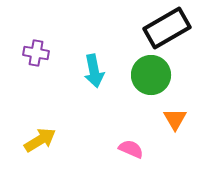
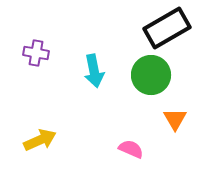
yellow arrow: rotated 8 degrees clockwise
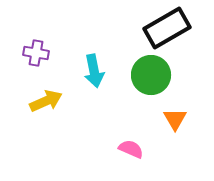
yellow arrow: moved 6 px right, 39 px up
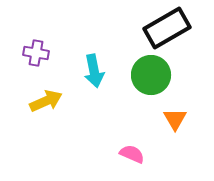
pink semicircle: moved 1 px right, 5 px down
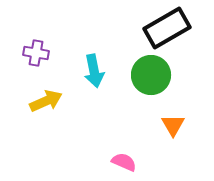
orange triangle: moved 2 px left, 6 px down
pink semicircle: moved 8 px left, 8 px down
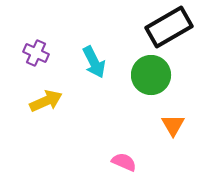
black rectangle: moved 2 px right, 1 px up
purple cross: rotated 15 degrees clockwise
cyan arrow: moved 9 px up; rotated 16 degrees counterclockwise
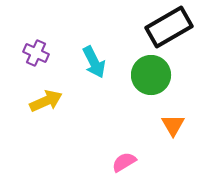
pink semicircle: rotated 55 degrees counterclockwise
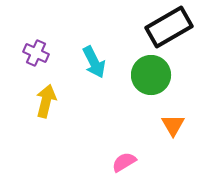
yellow arrow: rotated 52 degrees counterclockwise
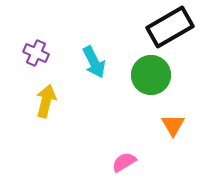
black rectangle: moved 1 px right
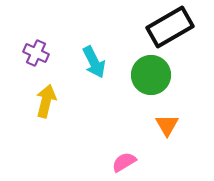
orange triangle: moved 6 px left
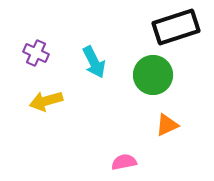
black rectangle: moved 6 px right; rotated 12 degrees clockwise
green circle: moved 2 px right
yellow arrow: rotated 120 degrees counterclockwise
orange triangle: rotated 35 degrees clockwise
pink semicircle: rotated 20 degrees clockwise
